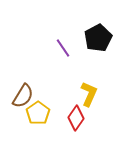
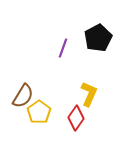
purple line: rotated 54 degrees clockwise
yellow pentagon: moved 1 px right, 1 px up
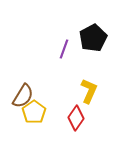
black pentagon: moved 5 px left
purple line: moved 1 px right, 1 px down
yellow L-shape: moved 3 px up
yellow pentagon: moved 5 px left
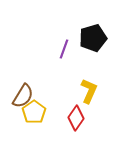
black pentagon: rotated 12 degrees clockwise
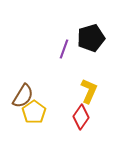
black pentagon: moved 2 px left
red diamond: moved 5 px right, 1 px up
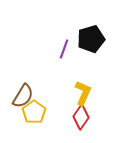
black pentagon: moved 1 px down
yellow L-shape: moved 6 px left, 2 px down
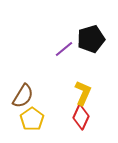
purple line: rotated 30 degrees clockwise
yellow pentagon: moved 2 px left, 7 px down
red diamond: rotated 10 degrees counterclockwise
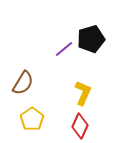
brown semicircle: moved 13 px up
red diamond: moved 1 px left, 9 px down
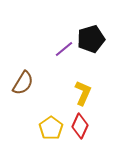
yellow pentagon: moved 19 px right, 9 px down
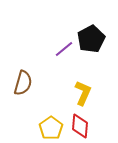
black pentagon: rotated 12 degrees counterclockwise
brown semicircle: rotated 15 degrees counterclockwise
red diamond: rotated 20 degrees counterclockwise
